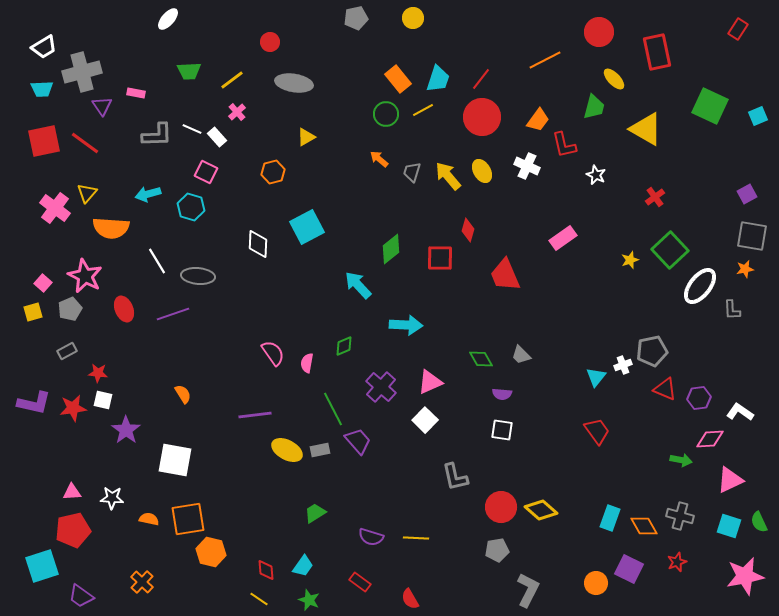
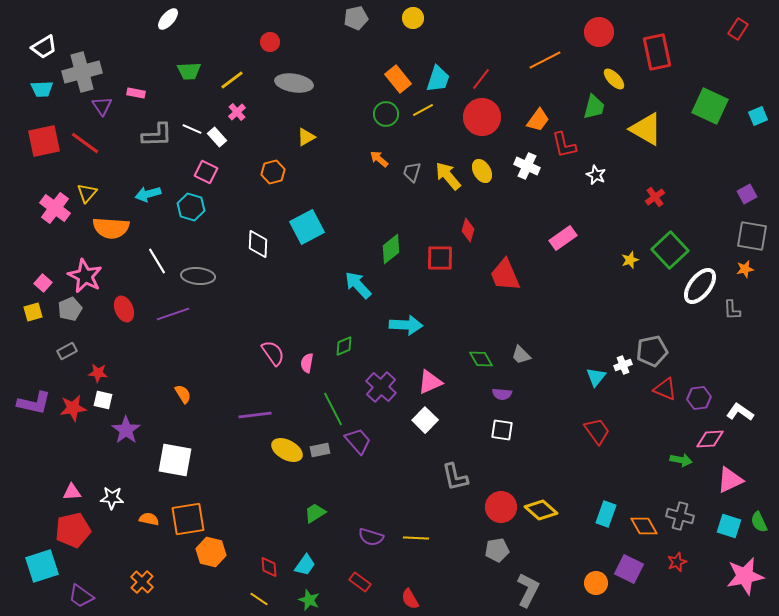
cyan rectangle at (610, 518): moved 4 px left, 4 px up
cyan trapezoid at (303, 566): moved 2 px right, 1 px up
red diamond at (266, 570): moved 3 px right, 3 px up
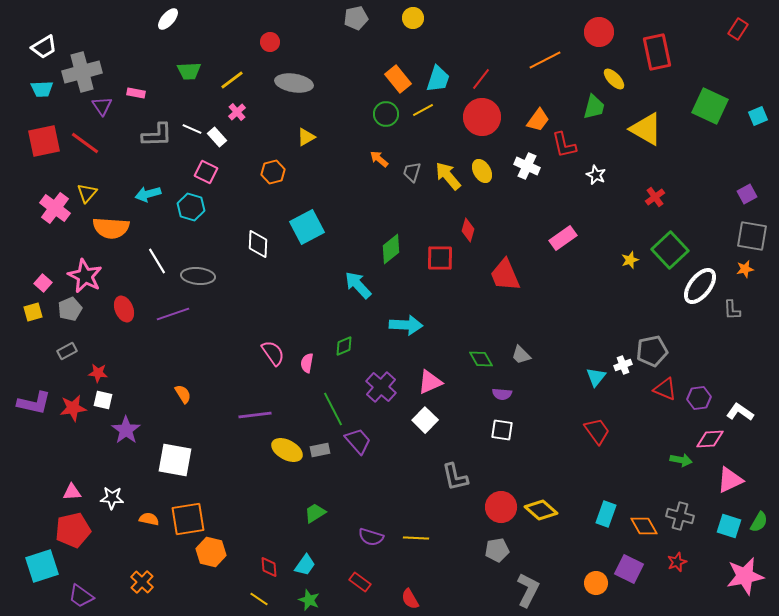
green semicircle at (759, 522): rotated 125 degrees counterclockwise
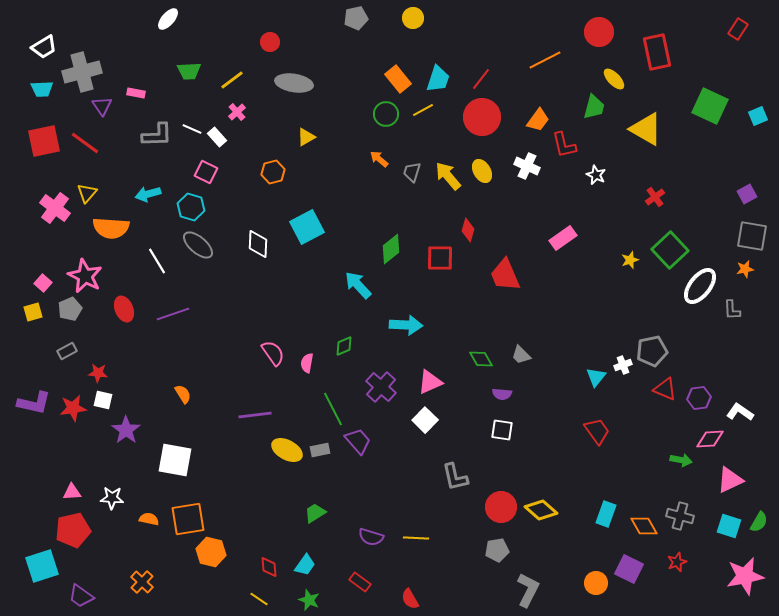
gray ellipse at (198, 276): moved 31 px up; rotated 36 degrees clockwise
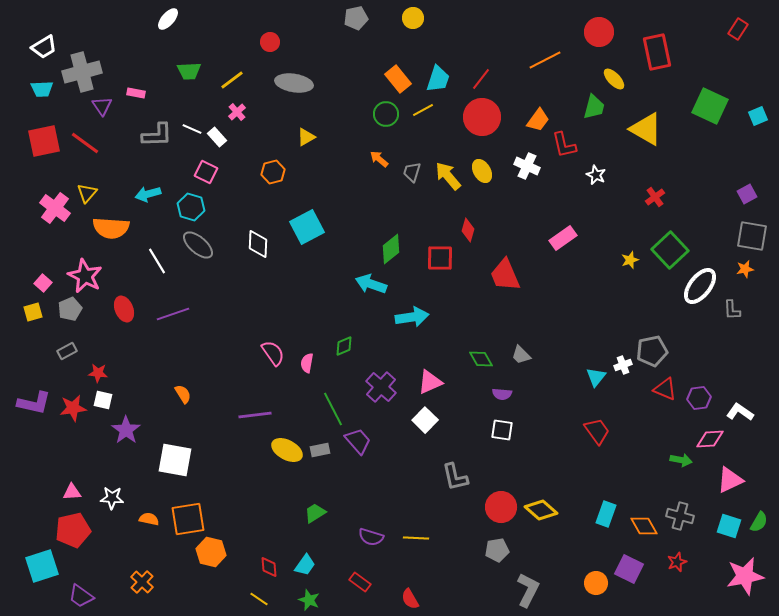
cyan arrow at (358, 285): moved 13 px right, 1 px up; rotated 28 degrees counterclockwise
cyan arrow at (406, 325): moved 6 px right, 8 px up; rotated 12 degrees counterclockwise
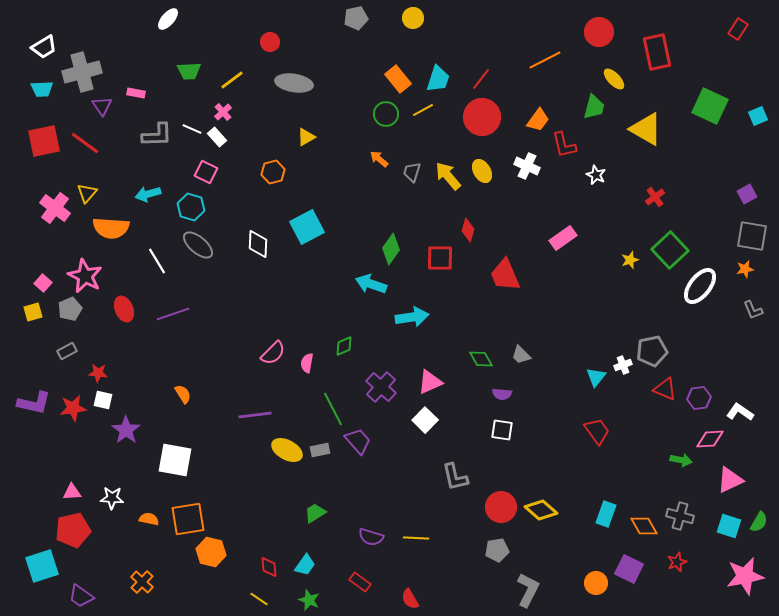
pink cross at (237, 112): moved 14 px left
green diamond at (391, 249): rotated 16 degrees counterclockwise
gray L-shape at (732, 310): moved 21 px right; rotated 20 degrees counterclockwise
pink semicircle at (273, 353): rotated 80 degrees clockwise
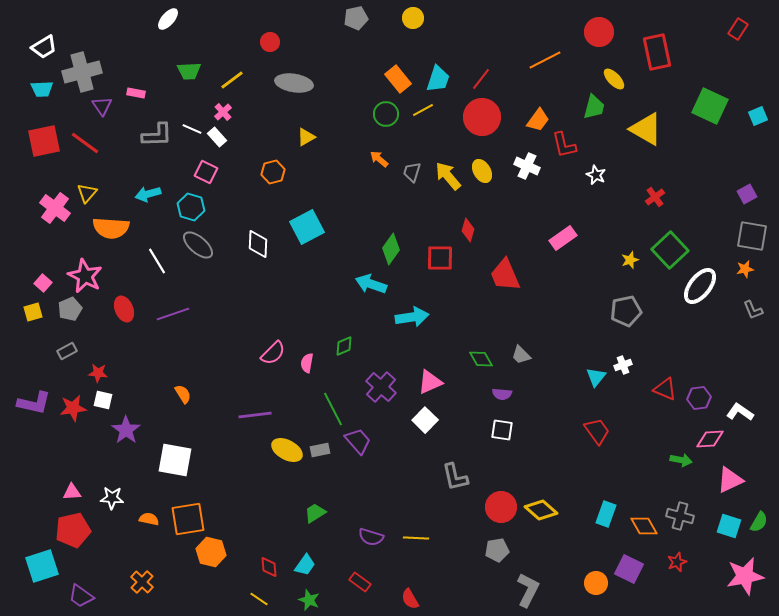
gray pentagon at (652, 351): moved 26 px left, 40 px up
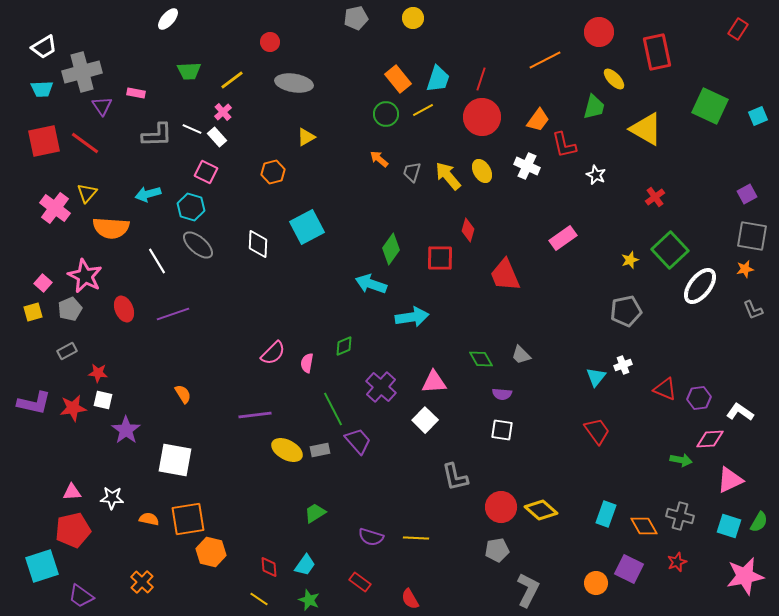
red line at (481, 79): rotated 20 degrees counterclockwise
pink triangle at (430, 382): moved 4 px right; rotated 20 degrees clockwise
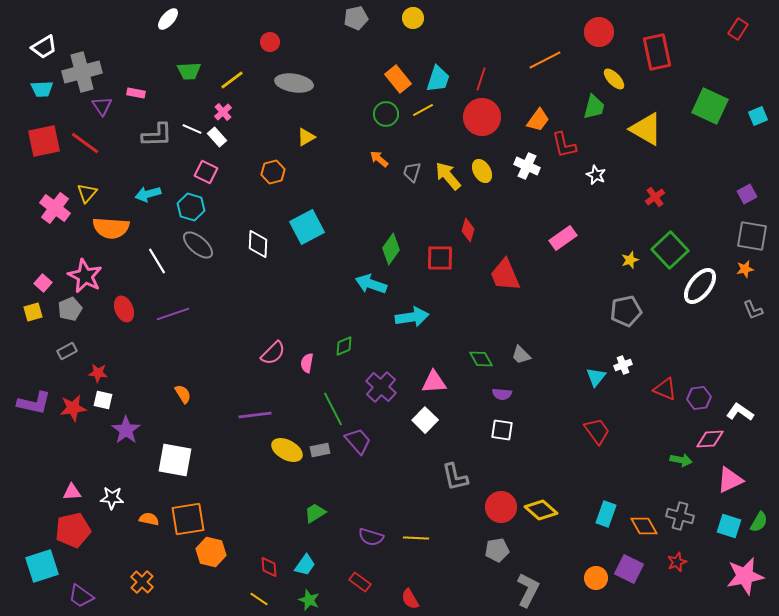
orange circle at (596, 583): moved 5 px up
